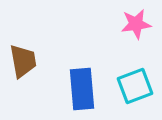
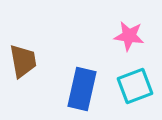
pink star: moved 7 px left, 12 px down; rotated 16 degrees clockwise
blue rectangle: rotated 18 degrees clockwise
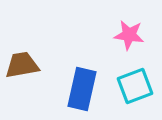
pink star: moved 1 px up
brown trapezoid: moved 1 px left, 4 px down; rotated 90 degrees counterclockwise
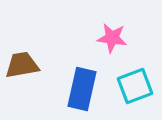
pink star: moved 17 px left, 3 px down
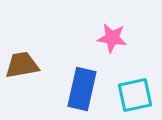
cyan square: moved 9 px down; rotated 9 degrees clockwise
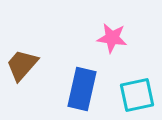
brown trapezoid: rotated 39 degrees counterclockwise
cyan square: moved 2 px right
